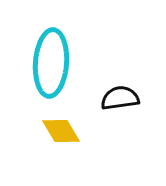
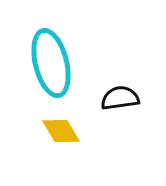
cyan ellipse: rotated 18 degrees counterclockwise
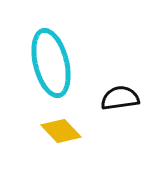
yellow diamond: rotated 12 degrees counterclockwise
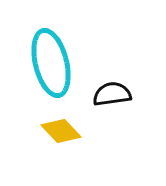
black semicircle: moved 8 px left, 4 px up
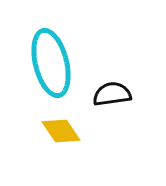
yellow diamond: rotated 9 degrees clockwise
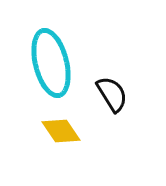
black semicircle: rotated 66 degrees clockwise
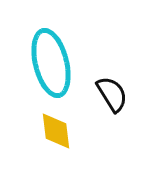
yellow diamond: moved 5 px left; rotated 27 degrees clockwise
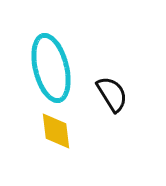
cyan ellipse: moved 5 px down
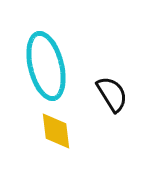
cyan ellipse: moved 5 px left, 2 px up
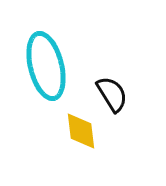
yellow diamond: moved 25 px right
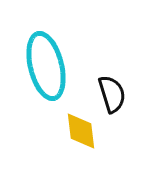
black semicircle: rotated 15 degrees clockwise
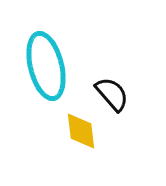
black semicircle: rotated 24 degrees counterclockwise
